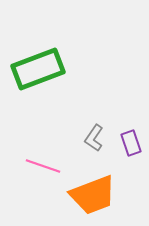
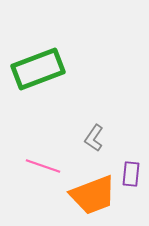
purple rectangle: moved 31 px down; rotated 25 degrees clockwise
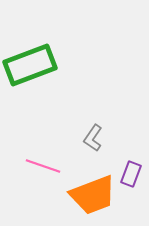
green rectangle: moved 8 px left, 4 px up
gray L-shape: moved 1 px left
purple rectangle: rotated 15 degrees clockwise
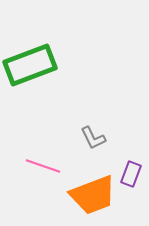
gray L-shape: rotated 60 degrees counterclockwise
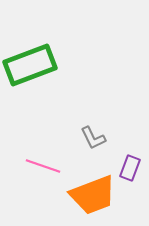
purple rectangle: moved 1 px left, 6 px up
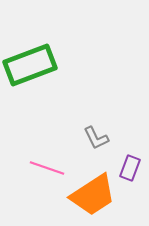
gray L-shape: moved 3 px right
pink line: moved 4 px right, 2 px down
orange trapezoid: rotated 12 degrees counterclockwise
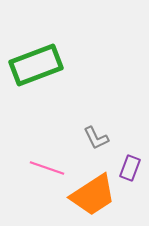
green rectangle: moved 6 px right
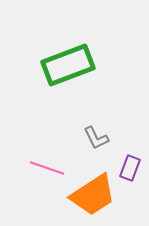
green rectangle: moved 32 px right
